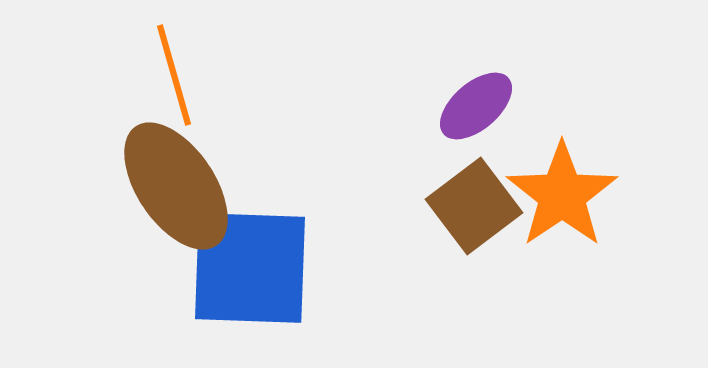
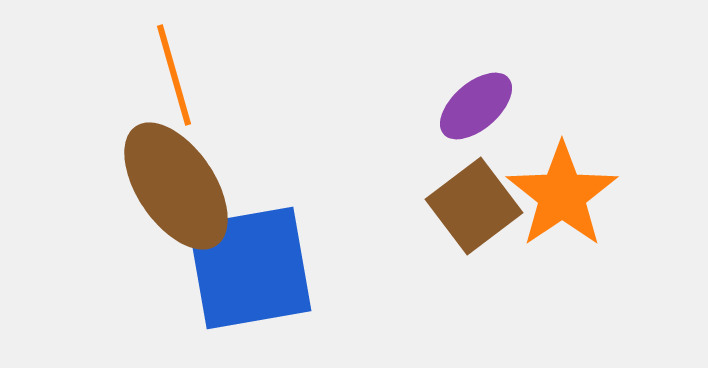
blue square: rotated 12 degrees counterclockwise
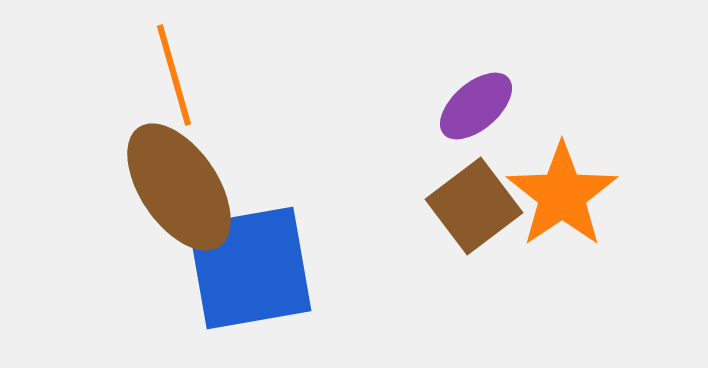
brown ellipse: moved 3 px right, 1 px down
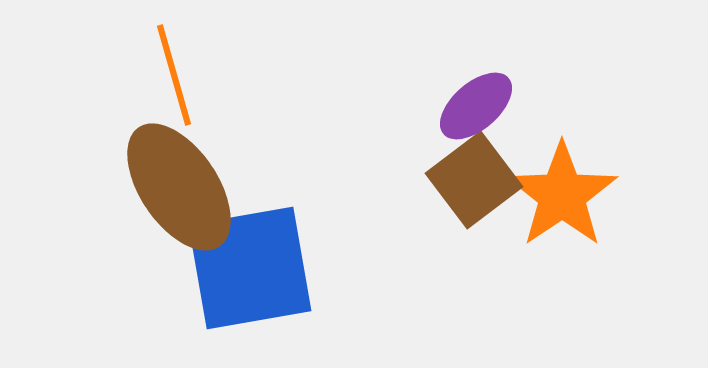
brown square: moved 26 px up
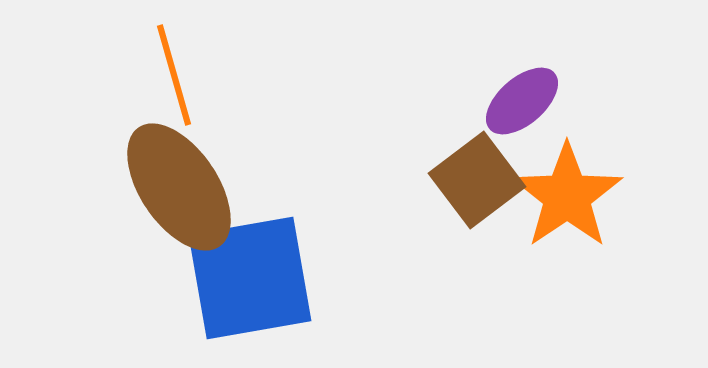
purple ellipse: moved 46 px right, 5 px up
brown square: moved 3 px right
orange star: moved 5 px right, 1 px down
blue square: moved 10 px down
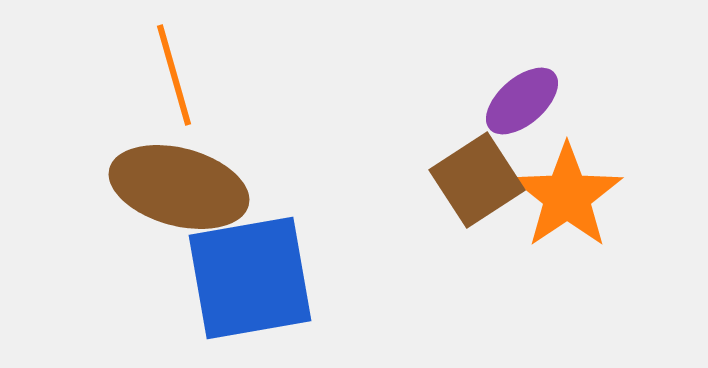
brown square: rotated 4 degrees clockwise
brown ellipse: rotated 41 degrees counterclockwise
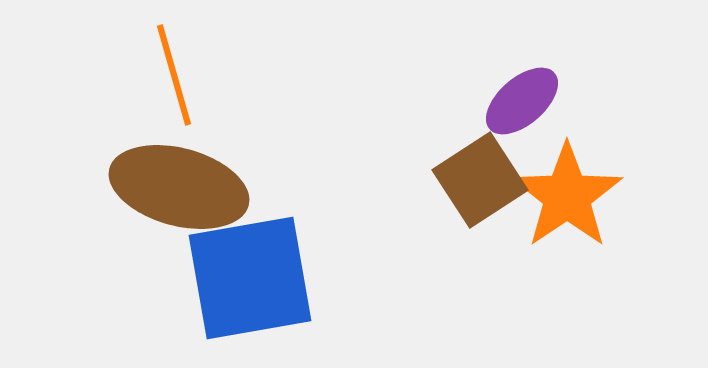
brown square: moved 3 px right
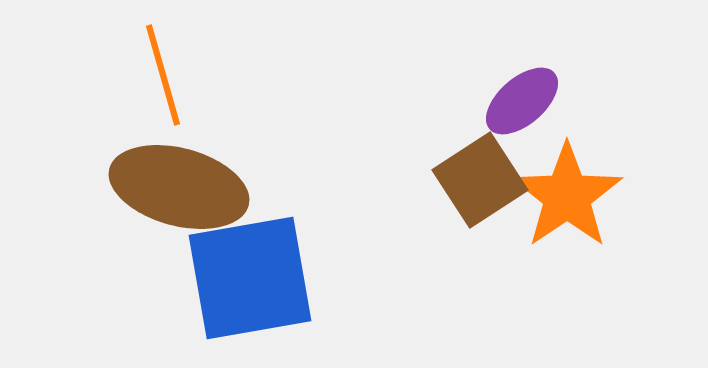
orange line: moved 11 px left
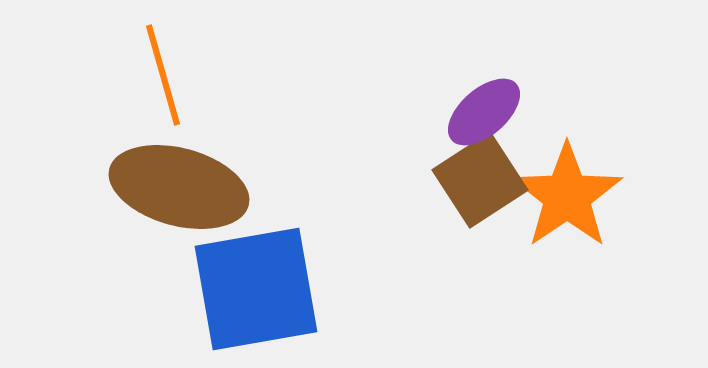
purple ellipse: moved 38 px left, 11 px down
blue square: moved 6 px right, 11 px down
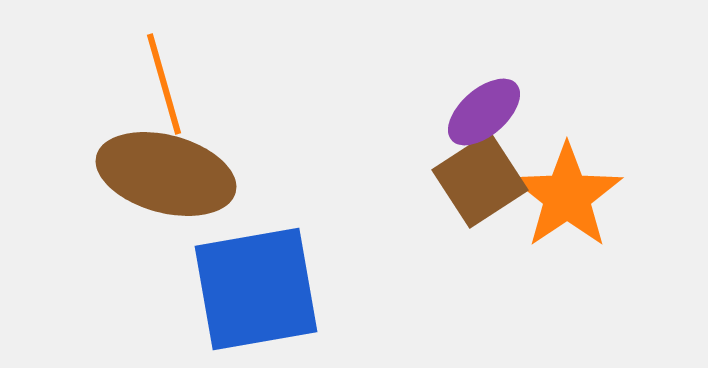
orange line: moved 1 px right, 9 px down
brown ellipse: moved 13 px left, 13 px up
